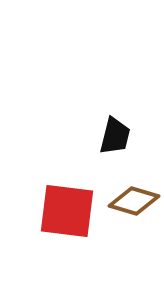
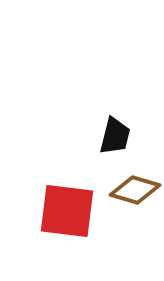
brown diamond: moved 1 px right, 11 px up
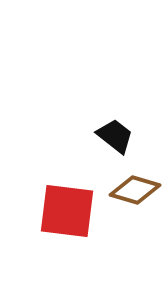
black trapezoid: rotated 66 degrees counterclockwise
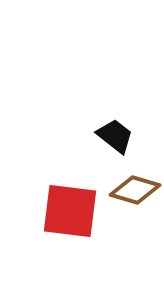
red square: moved 3 px right
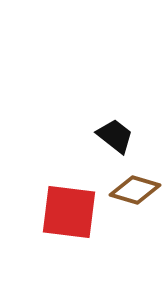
red square: moved 1 px left, 1 px down
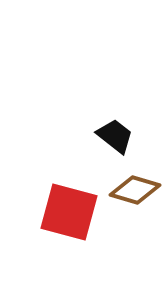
red square: rotated 8 degrees clockwise
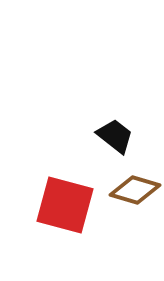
red square: moved 4 px left, 7 px up
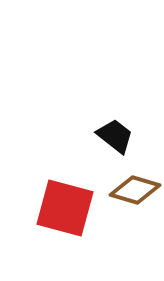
red square: moved 3 px down
